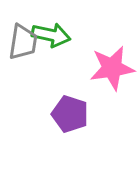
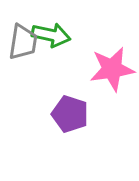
pink star: moved 1 px down
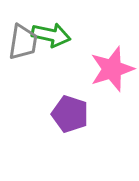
pink star: rotated 9 degrees counterclockwise
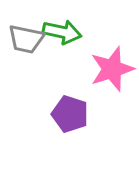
green arrow: moved 11 px right, 3 px up
gray trapezoid: moved 3 px right, 3 px up; rotated 93 degrees clockwise
